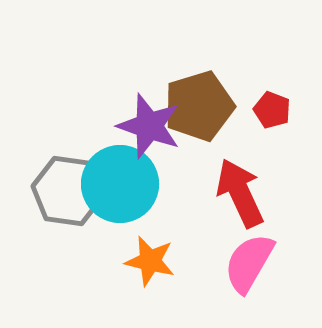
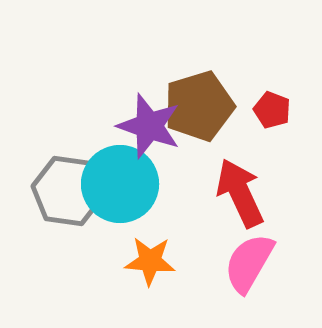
orange star: rotated 9 degrees counterclockwise
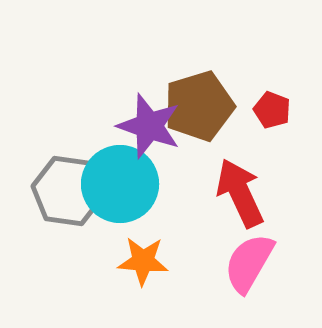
orange star: moved 7 px left
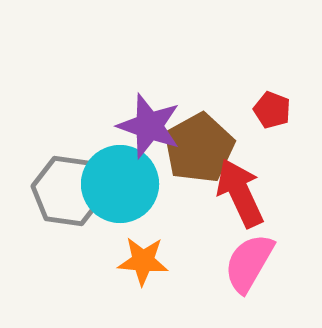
brown pentagon: moved 42 px down; rotated 12 degrees counterclockwise
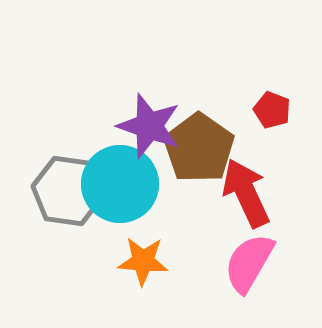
brown pentagon: rotated 8 degrees counterclockwise
red arrow: moved 6 px right
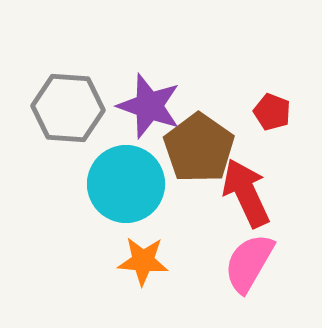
red pentagon: moved 2 px down
purple star: moved 20 px up
cyan circle: moved 6 px right
gray hexagon: moved 83 px up; rotated 4 degrees counterclockwise
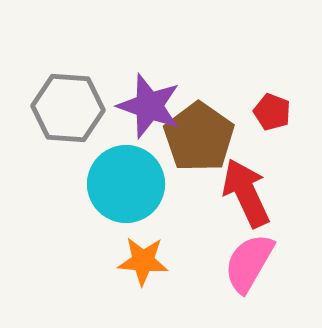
brown pentagon: moved 11 px up
